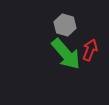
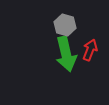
green arrow: rotated 28 degrees clockwise
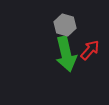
red arrow: rotated 20 degrees clockwise
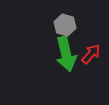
red arrow: moved 1 px right, 4 px down
